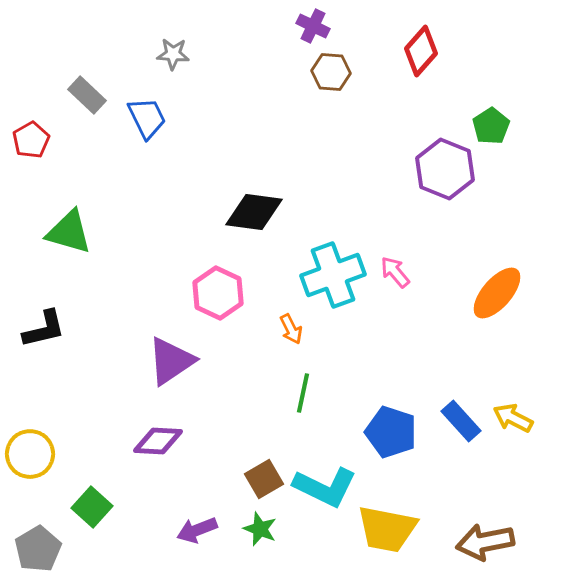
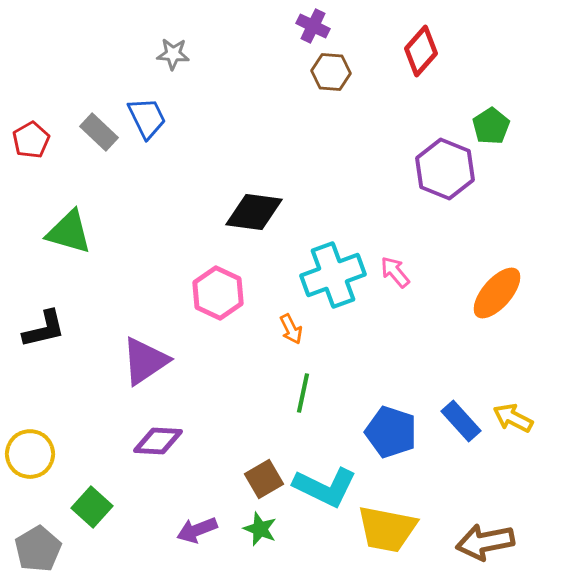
gray rectangle: moved 12 px right, 37 px down
purple triangle: moved 26 px left
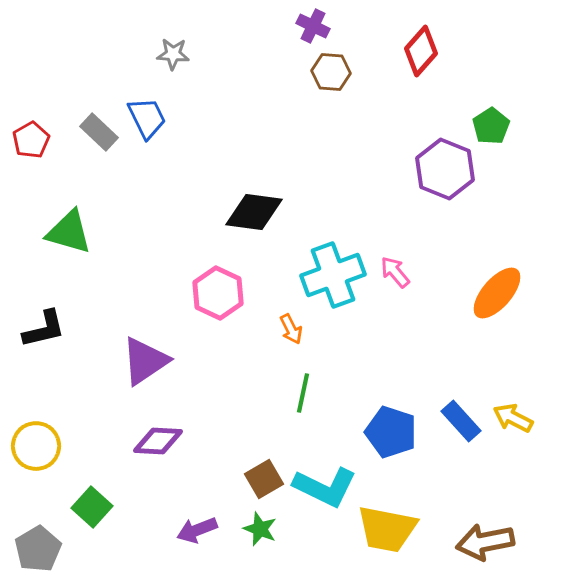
yellow circle: moved 6 px right, 8 px up
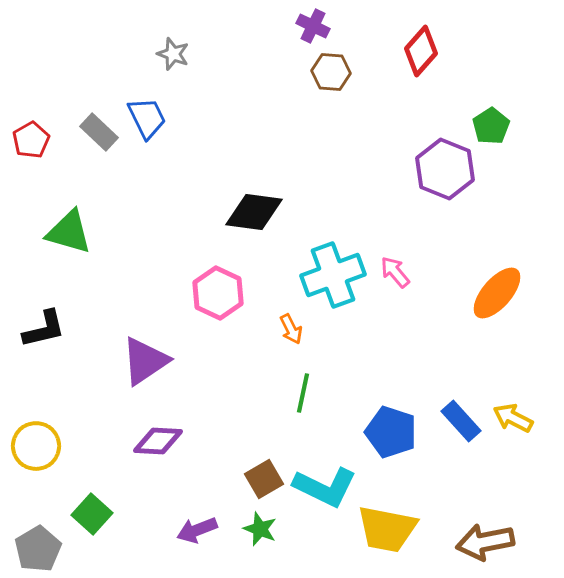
gray star: rotated 16 degrees clockwise
green square: moved 7 px down
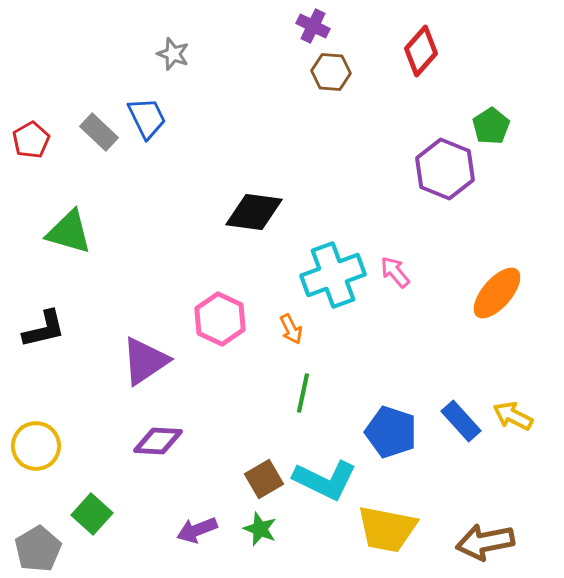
pink hexagon: moved 2 px right, 26 px down
yellow arrow: moved 2 px up
cyan L-shape: moved 7 px up
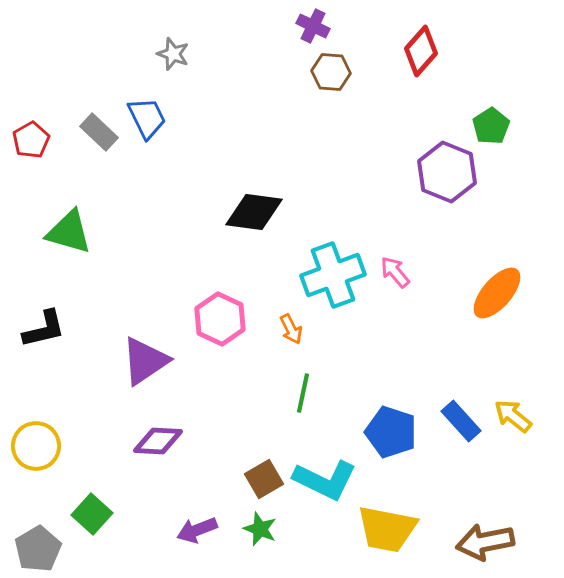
purple hexagon: moved 2 px right, 3 px down
yellow arrow: rotated 12 degrees clockwise
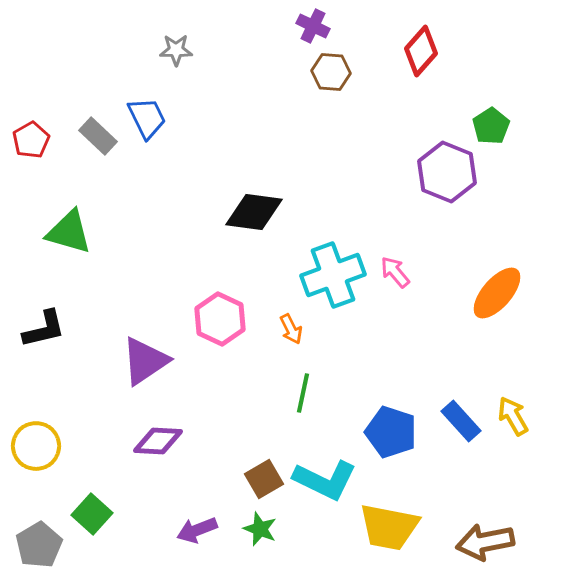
gray star: moved 3 px right, 4 px up; rotated 20 degrees counterclockwise
gray rectangle: moved 1 px left, 4 px down
yellow arrow: rotated 21 degrees clockwise
yellow trapezoid: moved 2 px right, 2 px up
gray pentagon: moved 1 px right, 4 px up
